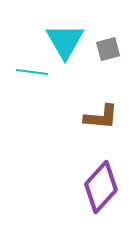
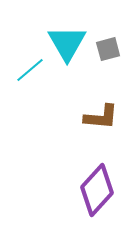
cyan triangle: moved 2 px right, 2 px down
cyan line: moved 2 px left, 2 px up; rotated 48 degrees counterclockwise
purple diamond: moved 4 px left, 3 px down
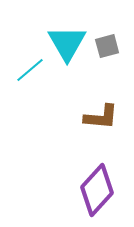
gray square: moved 1 px left, 3 px up
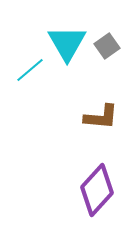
gray square: rotated 20 degrees counterclockwise
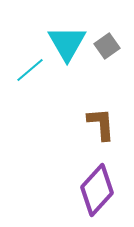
brown L-shape: moved 7 px down; rotated 99 degrees counterclockwise
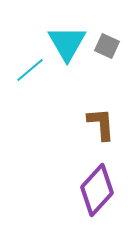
gray square: rotated 30 degrees counterclockwise
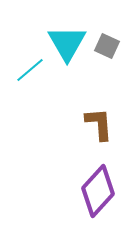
brown L-shape: moved 2 px left
purple diamond: moved 1 px right, 1 px down
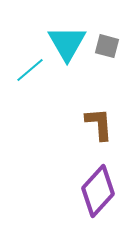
gray square: rotated 10 degrees counterclockwise
